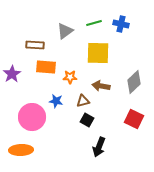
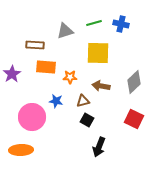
gray triangle: rotated 18 degrees clockwise
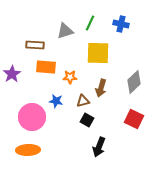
green line: moved 4 px left; rotated 49 degrees counterclockwise
brown arrow: moved 2 px down; rotated 84 degrees counterclockwise
orange ellipse: moved 7 px right
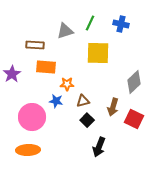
orange star: moved 3 px left, 7 px down
brown arrow: moved 12 px right, 19 px down
black square: rotated 16 degrees clockwise
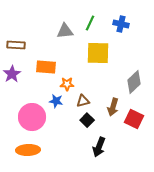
gray triangle: rotated 12 degrees clockwise
brown rectangle: moved 19 px left
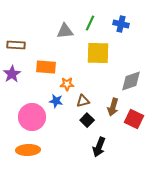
gray diamond: moved 3 px left, 1 px up; rotated 25 degrees clockwise
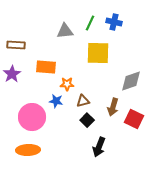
blue cross: moved 7 px left, 2 px up
